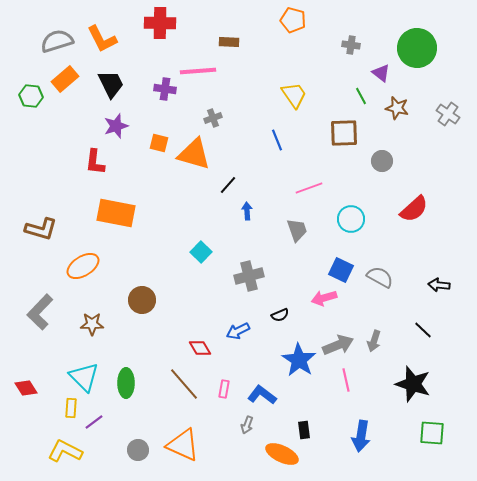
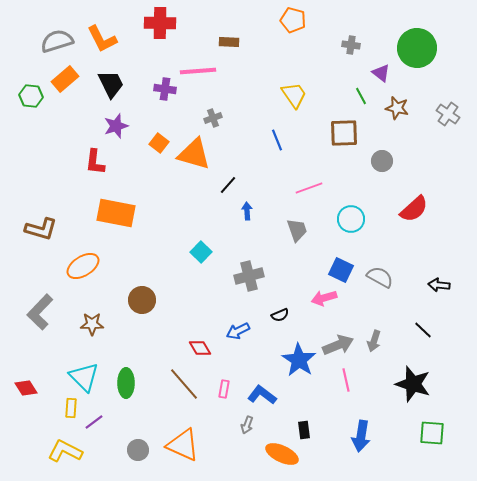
orange square at (159, 143): rotated 24 degrees clockwise
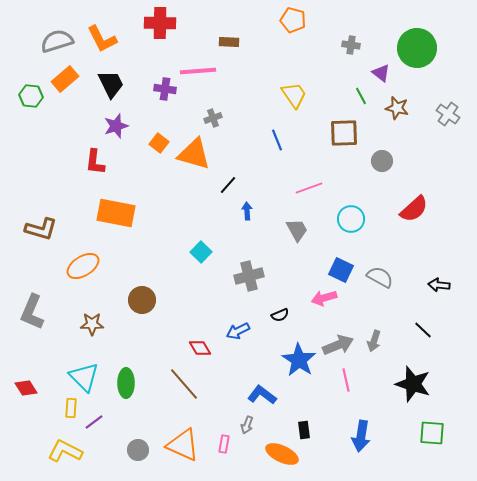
gray trapezoid at (297, 230): rotated 10 degrees counterclockwise
gray L-shape at (40, 312): moved 8 px left; rotated 21 degrees counterclockwise
pink rectangle at (224, 389): moved 55 px down
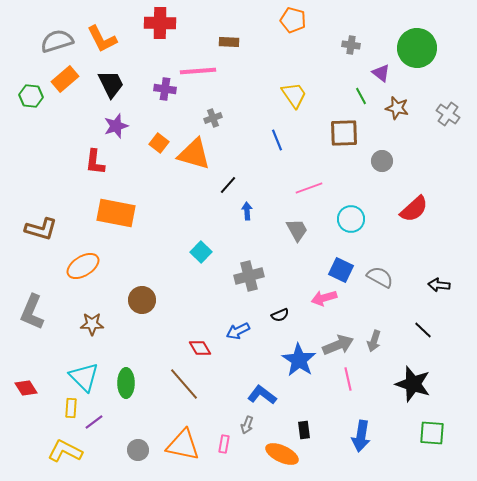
pink line at (346, 380): moved 2 px right, 1 px up
orange triangle at (183, 445): rotated 12 degrees counterclockwise
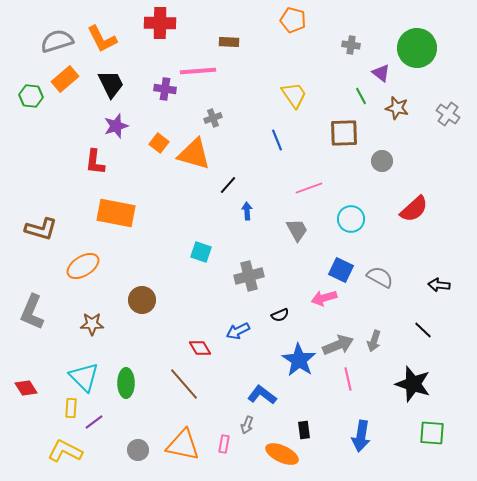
cyan square at (201, 252): rotated 25 degrees counterclockwise
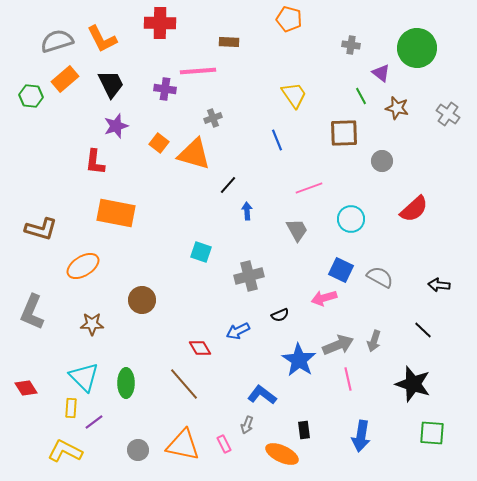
orange pentagon at (293, 20): moved 4 px left, 1 px up
pink rectangle at (224, 444): rotated 36 degrees counterclockwise
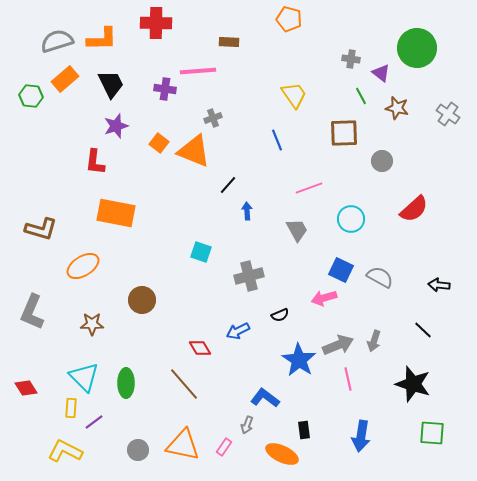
red cross at (160, 23): moved 4 px left
orange L-shape at (102, 39): rotated 64 degrees counterclockwise
gray cross at (351, 45): moved 14 px down
orange triangle at (194, 154): moved 3 px up; rotated 6 degrees clockwise
blue L-shape at (262, 395): moved 3 px right, 3 px down
pink rectangle at (224, 444): moved 3 px down; rotated 60 degrees clockwise
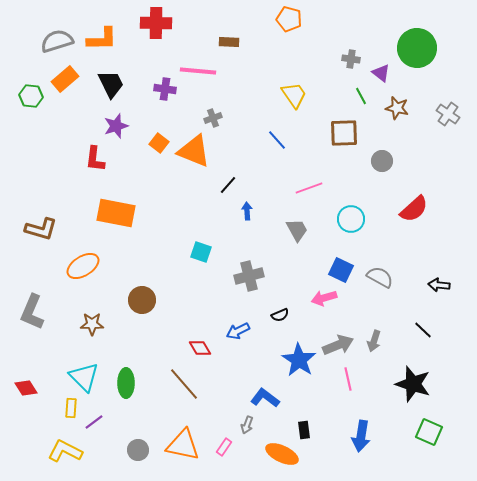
pink line at (198, 71): rotated 9 degrees clockwise
blue line at (277, 140): rotated 20 degrees counterclockwise
red L-shape at (95, 162): moved 3 px up
green square at (432, 433): moved 3 px left, 1 px up; rotated 20 degrees clockwise
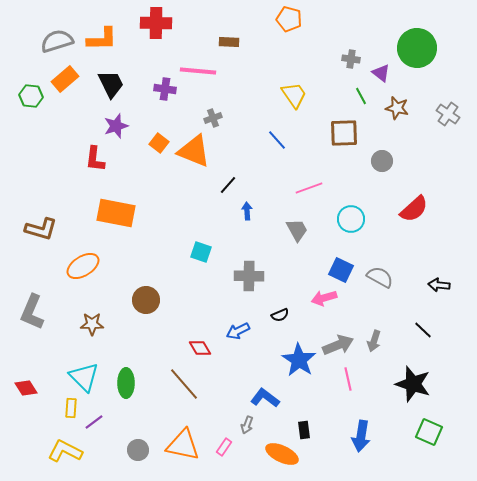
gray cross at (249, 276): rotated 16 degrees clockwise
brown circle at (142, 300): moved 4 px right
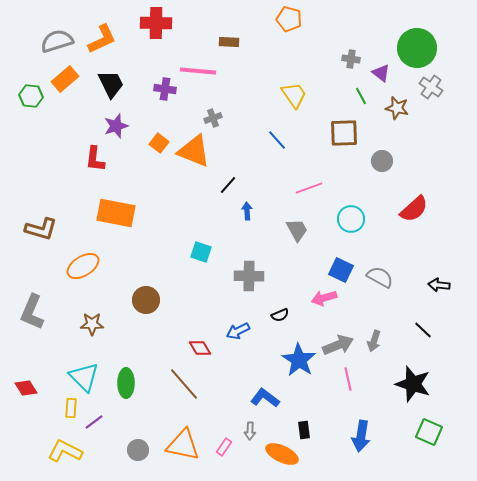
orange L-shape at (102, 39): rotated 24 degrees counterclockwise
gray cross at (448, 114): moved 17 px left, 27 px up
gray arrow at (247, 425): moved 3 px right, 6 px down; rotated 18 degrees counterclockwise
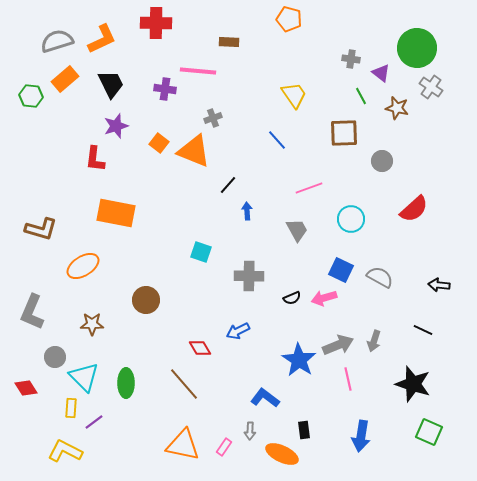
black semicircle at (280, 315): moved 12 px right, 17 px up
black line at (423, 330): rotated 18 degrees counterclockwise
gray circle at (138, 450): moved 83 px left, 93 px up
